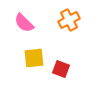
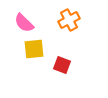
yellow square: moved 9 px up
red square: moved 1 px right, 4 px up
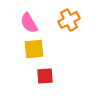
pink semicircle: moved 5 px right; rotated 15 degrees clockwise
red square: moved 17 px left, 11 px down; rotated 24 degrees counterclockwise
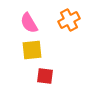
yellow square: moved 2 px left, 1 px down
red square: rotated 12 degrees clockwise
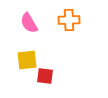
orange cross: rotated 25 degrees clockwise
yellow square: moved 5 px left, 10 px down
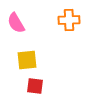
pink semicircle: moved 13 px left
red square: moved 10 px left, 10 px down
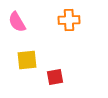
pink semicircle: moved 1 px right, 1 px up
red square: moved 20 px right, 9 px up; rotated 18 degrees counterclockwise
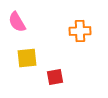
orange cross: moved 11 px right, 11 px down
yellow square: moved 2 px up
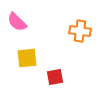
pink semicircle: rotated 15 degrees counterclockwise
orange cross: rotated 10 degrees clockwise
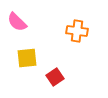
orange cross: moved 3 px left
red square: rotated 24 degrees counterclockwise
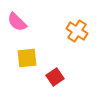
orange cross: rotated 25 degrees clockwise
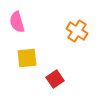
pink semicircle: rotated 30 degrees clockwise
red square: moved 2 px down
